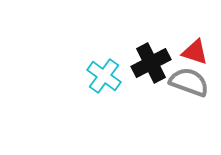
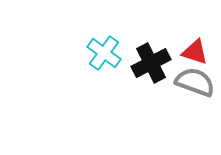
cyan cross: moved 23 px up
gray semicircle: moved 6 px right
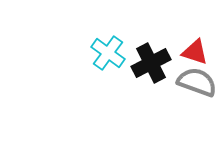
cyan cross: moved 4 px right
gray semicircle: moved 2 px right
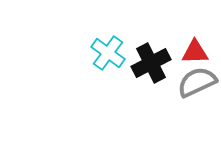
red triangle: rotated 20 degrees counterclockwise
gray semicircle: rotated 45 degrees counterclockwise
